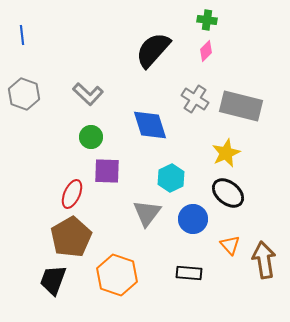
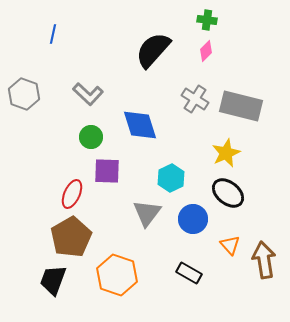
blue line: moved 31 px right, 1 px up; rotated 18 degrees clockwise
blue diamond: moved 10 px left
black rectangle: rotated 25 degrees clockwise
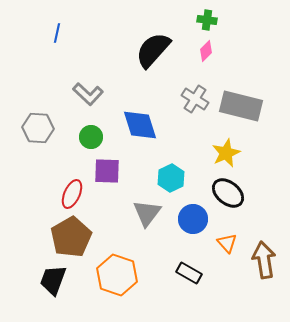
blue line: moved 4 px right, 1 px up
gray hexagon: moved 14 px right, 34 px down; rotated 16 degrees counterclockwise
orange triangle: moved 3 px left, 2 px up
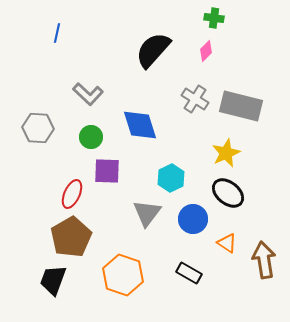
green cross: moved 7 px right, 2 px up
orange triangle: rotated 15 degrees counterclockwise
orange hexagon: moved 6 px right
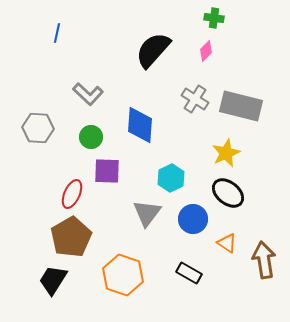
blue diamond: rotated 21 degrees clockwise
black trapezoid: rotated 12 degrees clockwise
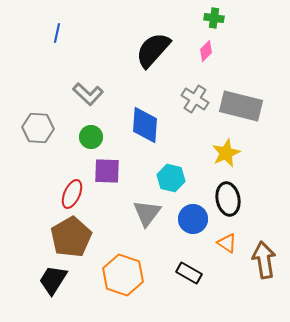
blue diamond: moved 5 px right
cyan hexagon: rotated 20 degrees counterclockwise
black ellipse: moved 6 px down; rotated 40 degrees clockwise
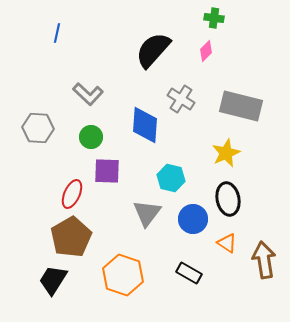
gray cross: moved 14 px left
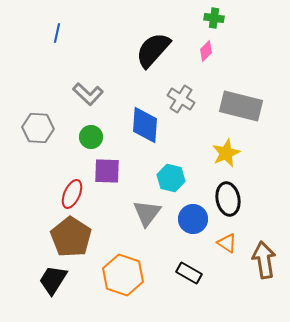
brown pentagon: rotated 9 degrees counterclockwise
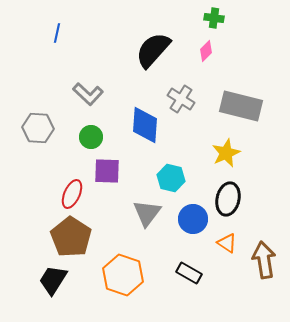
black ellipse: rotated 24 degrees clockwise
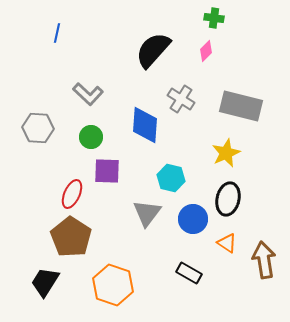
orange hexagon: moved 10 px left, 10 px down
black trapezoid: moved 8 px left, 2 px down
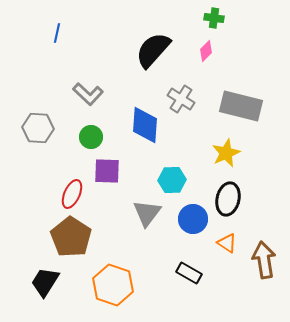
cyan hexagon: moved 1 px right, 2 px down; rotated 16 degrees counterclockwise
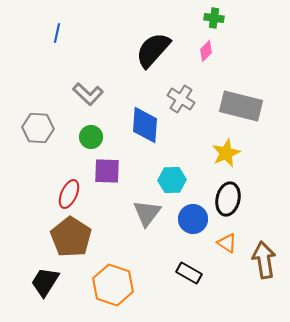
red ellipse: moved 3 px left
